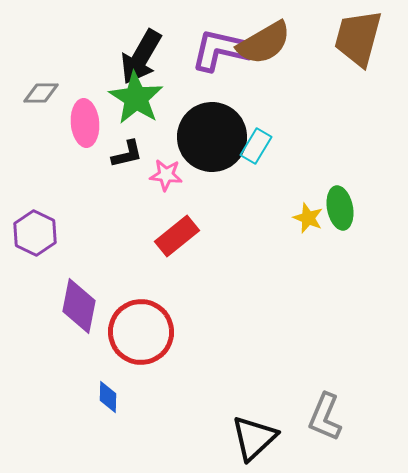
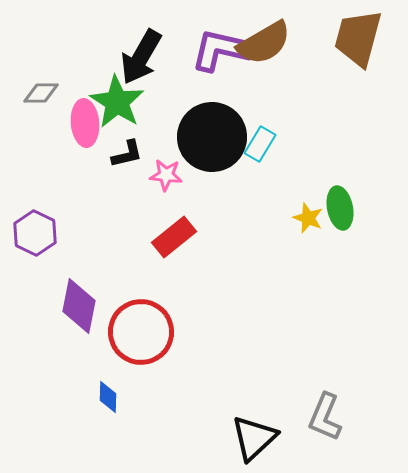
green star: moved 19 px left, 4 px down
cyan rectangle: moved 4 px right, 2 px up
red rectangle: moved 3 px left, 1 px down
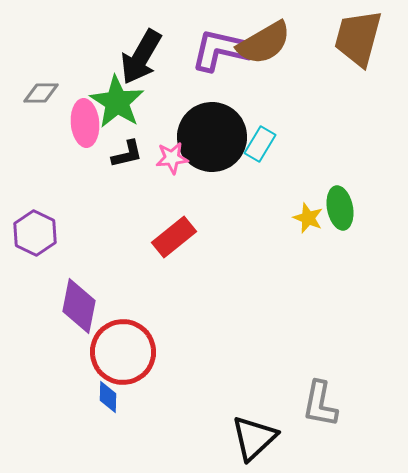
pink star: moved 6 px right, 17 px up; rotated 12 degrees counterclockwise
red circle: moved 18 px left, 20 px down
gray L-shape: moved 5 px left, 13 px up; rotated 12 degrees counterclockwise
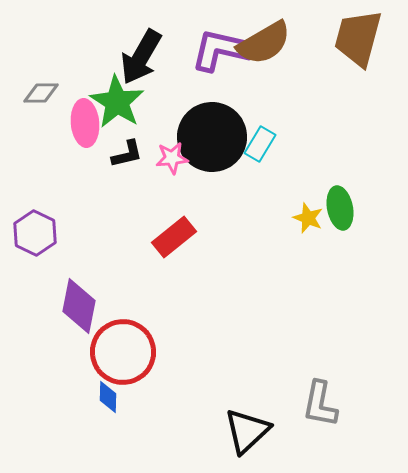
black triangle: moved 7 px left, 7 px up
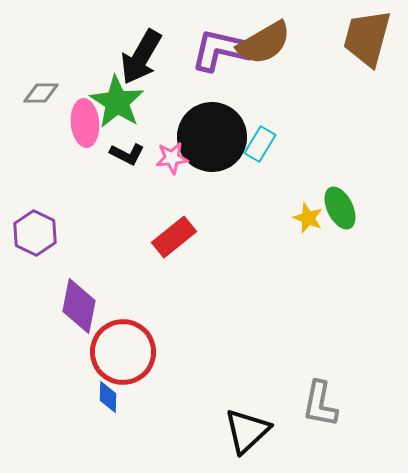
brown trapezoid: moved 9 px right
black L-shape: rotated 40 degrees clockwise
green ellipse: rotated 15 degrees counterclockwise
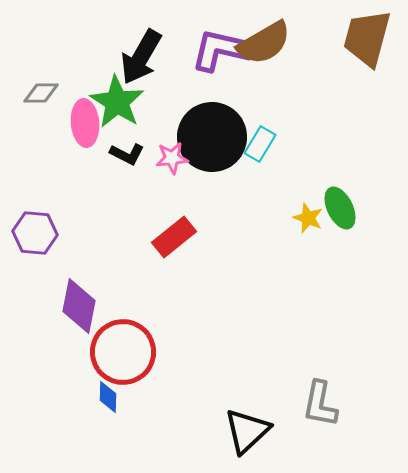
purple hexagon: rotated 21 degrees counterclockwise
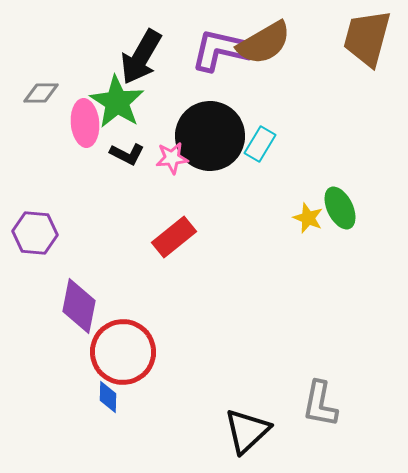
black circle: moved 2 px left, 1 px up
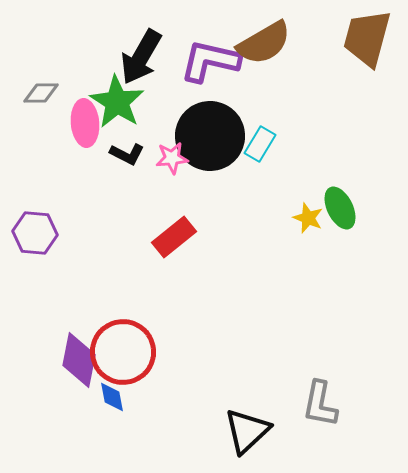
purple L-shape: moved 11 px left, 11 px down
purple diamond: moved 54 px down
blue diamond: moved 4 px right; rotated 12 degrees counterclockwise
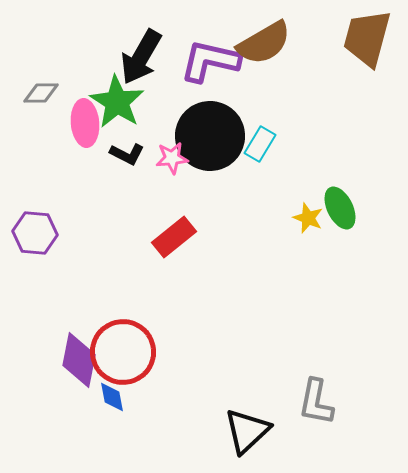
gray L-shape: moved 4 px left, 2 px up
